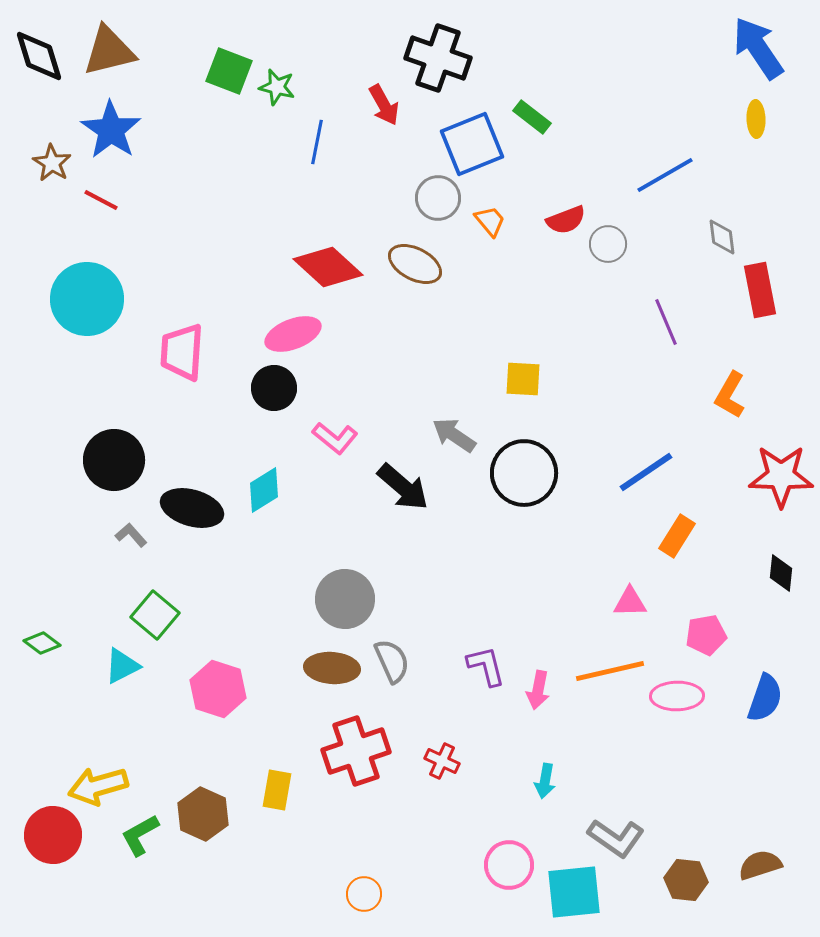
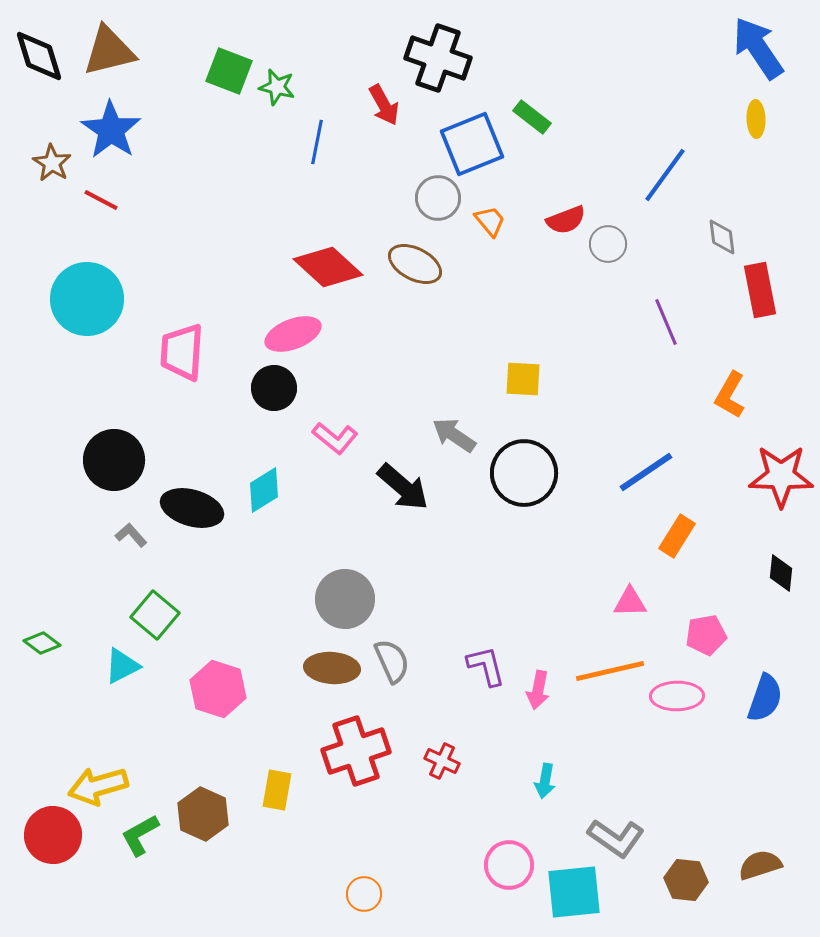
blue line at (665, 175): rotated 24 degrees counterclockwise
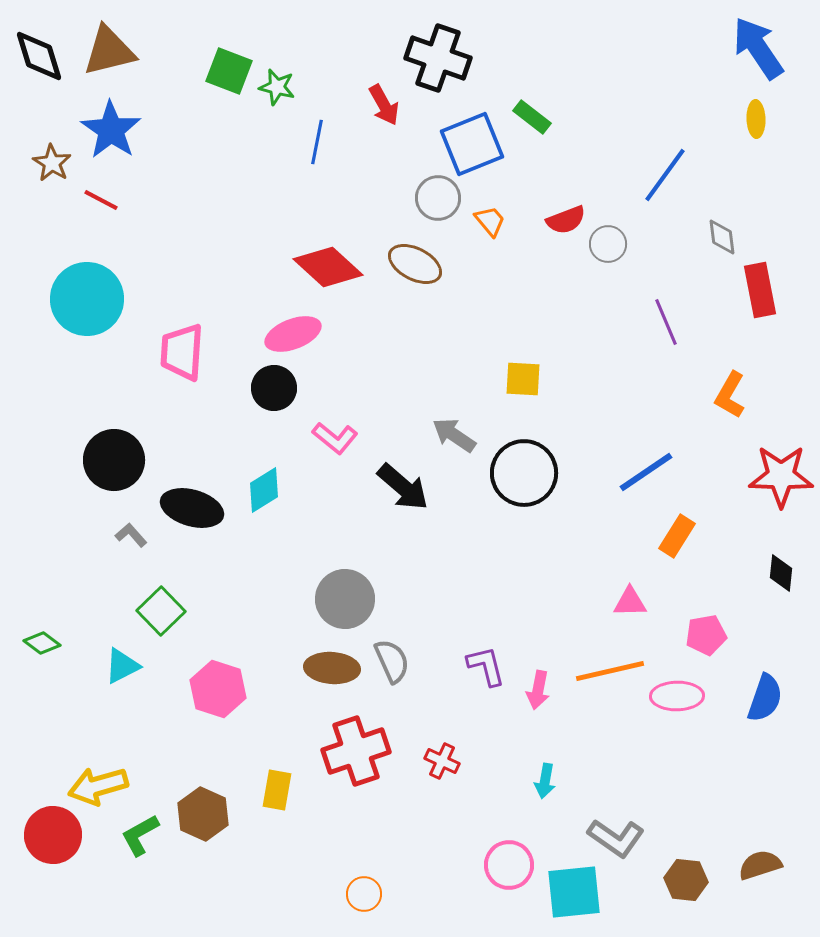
green square at (155, 615): moved 6 px right, 4 px up; rotated 6 degrees clockwise
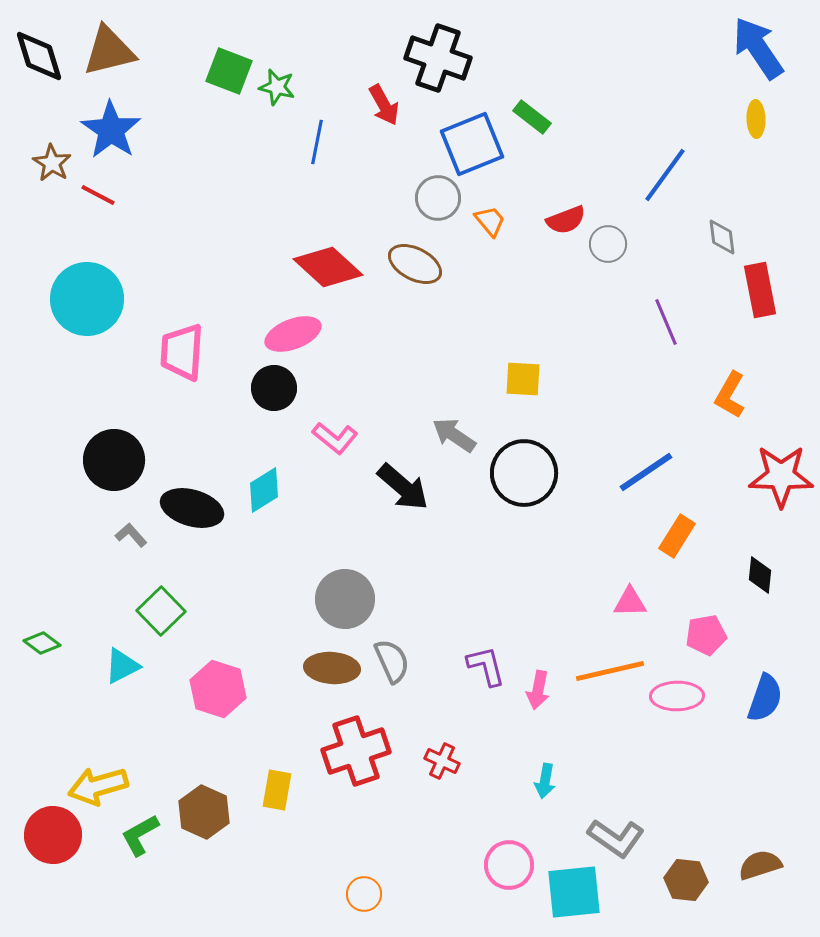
red line at (101, 200): moved 3 px left, 5 px up
black diamond at (781, 573): moved 21 px left, 2 px down
brown hexagon at (203, 814): moved 1 px right, 2 px up
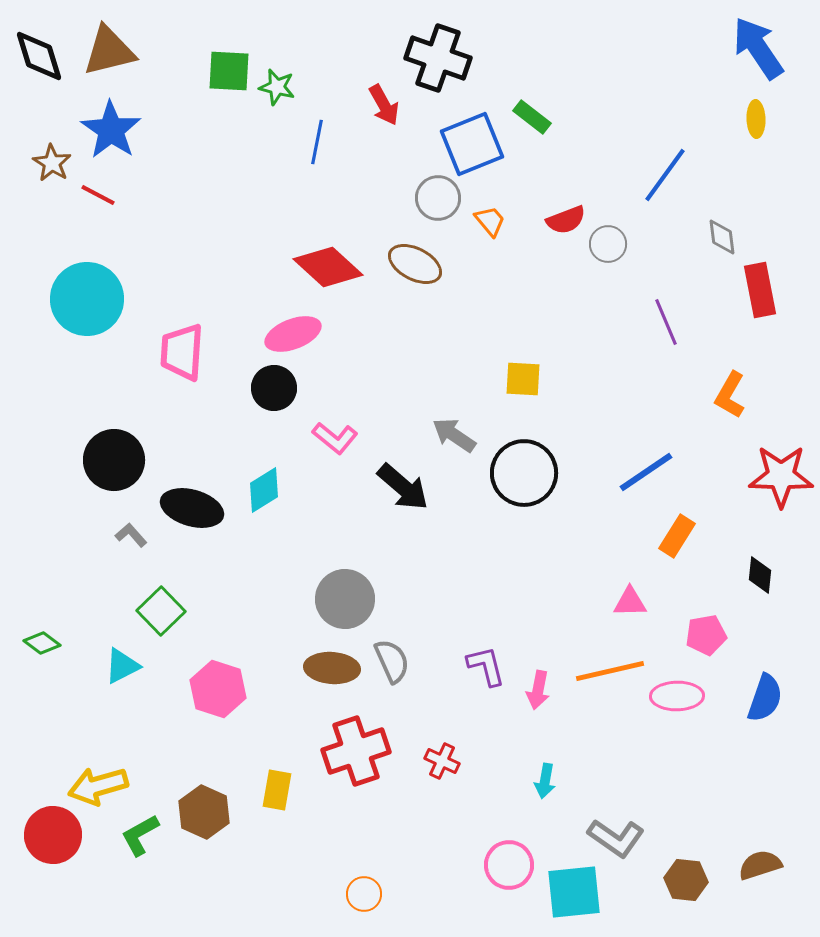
green square at (229, 71): rotated 18 degrees counterclockwise
